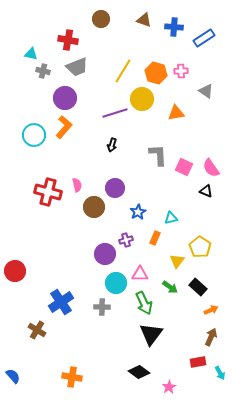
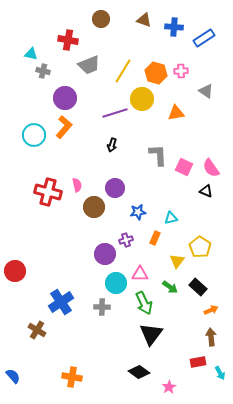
gray trapezoid at (77, 67): moved 12 px right, 2 px up
blue star at (138, 212): rotated 21 degrees clockwise
brown arrow at (211, 337): rotated 30 degrees counterclockwise
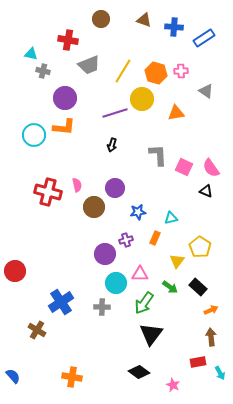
orange L-shape at (64, 127): rotated 55 degrees clockwise
green arrow at (144, 303): rotated 60 degrees clockwise
pink star at (169, 387): moved 4 px right, 2 px up; rotated 16 degrees counterclockwise
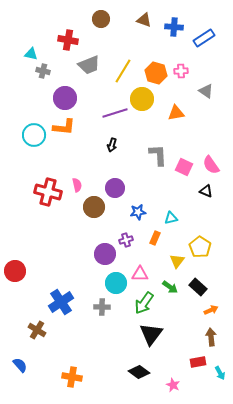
pink semicircle at (211, 168): moved 3 px up
blue semicircle at (13, 376): moved 7 px right, 11 px up
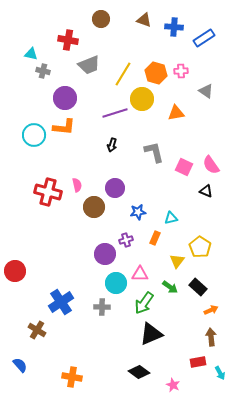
yellow line at (123, 71): moved 3 px down
gray L-shape at (158, 155): moved 4 px left, 3 px up; rotated 10 degrees counterclockwise
black triangle at (151, 334): rotated 30 degrees clockwise
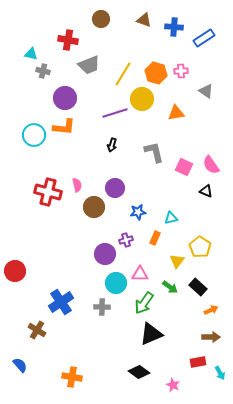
brown arrow at (211, 337): rotated 96 degrees clockwise
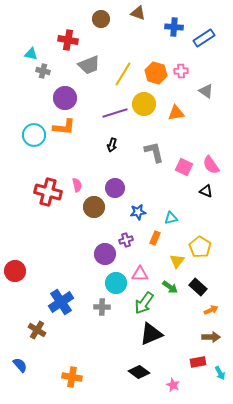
brown triangle at (144, 20): moved 6 px left, 7 px up
yellow circle at (142, 99): moved 2 px right, 5 px down
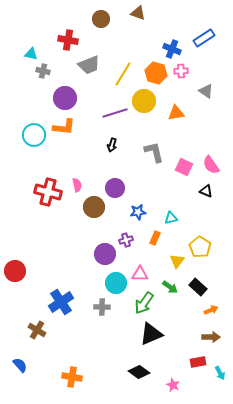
blue cross at (174, 27): moved 2 px left, 22 px down; rotated 18 degrees clockwise
yellow circle at (144, 104): moved 3 px up
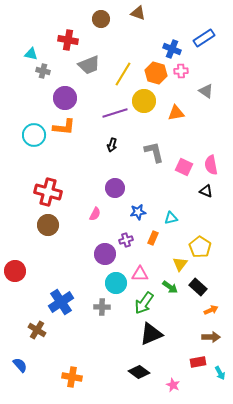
pink semicircle at (211, 165): rotated 24 degrees clockwise
pink semicircle at (77, 185): moved 18 px right, 29 px down; rotated 40 degrees clockwise
brown circle at (94, 207): moved 46 px left, 18 px down
orange rectangle at (155, 238): moved 2 px left
yellow triangle at (177, 261): moved 3 px right, 3 px down
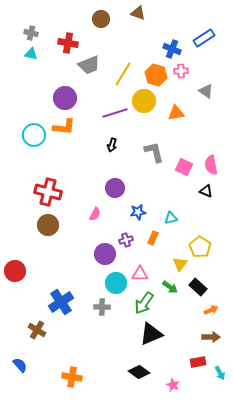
red cross at (68, 40): moved 3 px down
gray cross at (43, 71): moved 12 px left, 38 px up
orange hexagon at (156, 73): moved 2 px down
